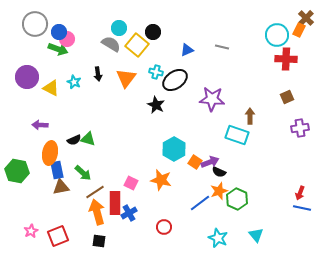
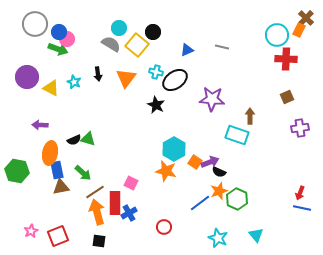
orange star at (161, 180): moved 5 px right, 9 px up
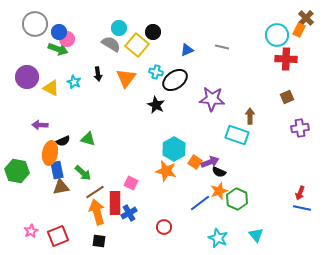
black semicircle at (74, 140): moved 11 px left, 1 px down
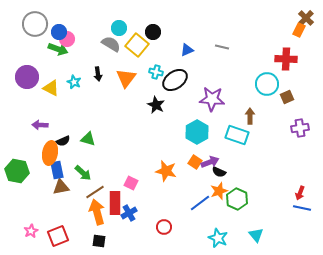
cyan circle at (277, 35): moved 10 px left, 49 px down
cyan hexagon at (174, 149): moved 23 px right, 17 px up
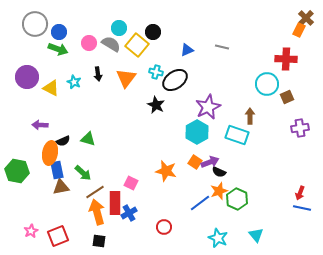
pink circle at (67, 39): moved 22 px right, 4 px down
purple star at (212, 99): moved 4 px left, 8 px down; rotated 30 degrees counterclockwise
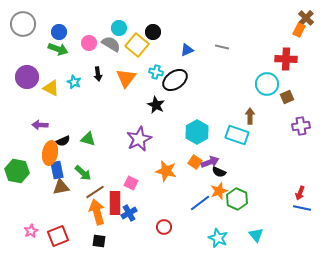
gray circle at (35, 24): moved 12 px left
purple star at (208, 107): moved 69 px left, 32 px down
purple cross at (300, 128): moved 1 px right, 2 px up
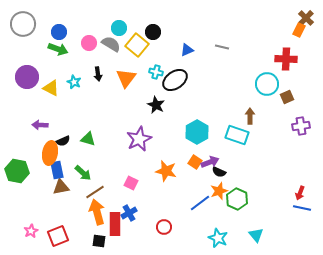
red rectangle at (115, 203): moved 21 px down
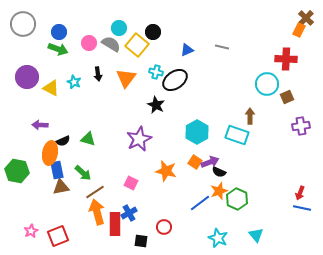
black square at (99, 241): moved 42 px right
